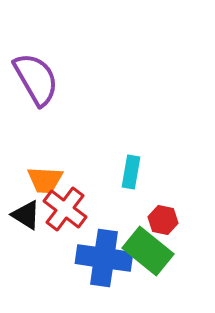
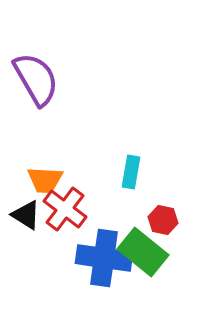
green rectangle: moved 5 px left, 1 px down
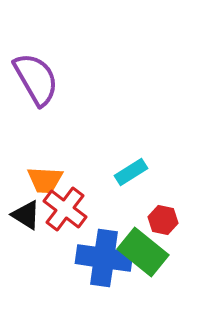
cyan rectangle: rotated 48 degrees clockwise
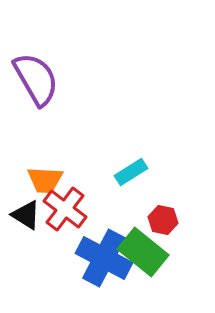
blue cross: rotated 20 degrees clockwise
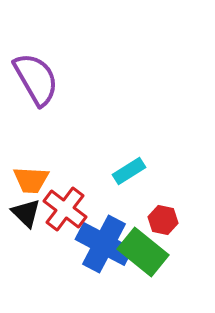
cyan rectangle: moved 2 px left, 1 px up
orange trapezoid: moved 14 px left
black triangle: moved 2 px up; rotated 12 degrees clockwise
blue cross: moved 14 px up
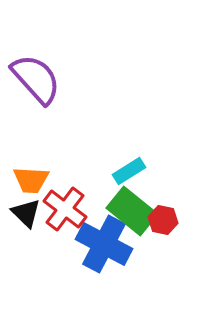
purple semicircle: rotated 12 degrees counterclockwise
green rectangle: moved 11 px left, 41 px up
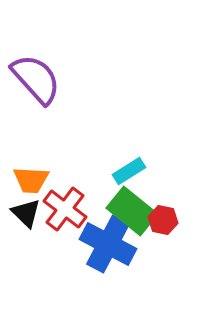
blue cross: moved 4 px right
